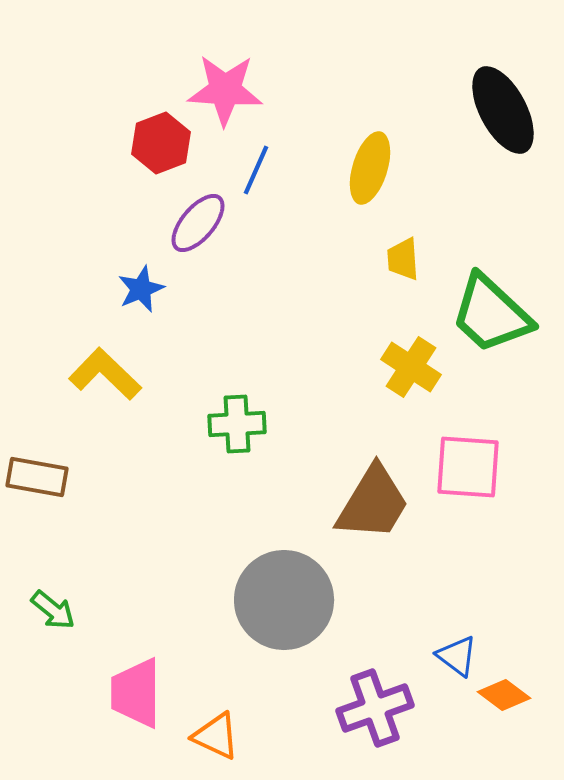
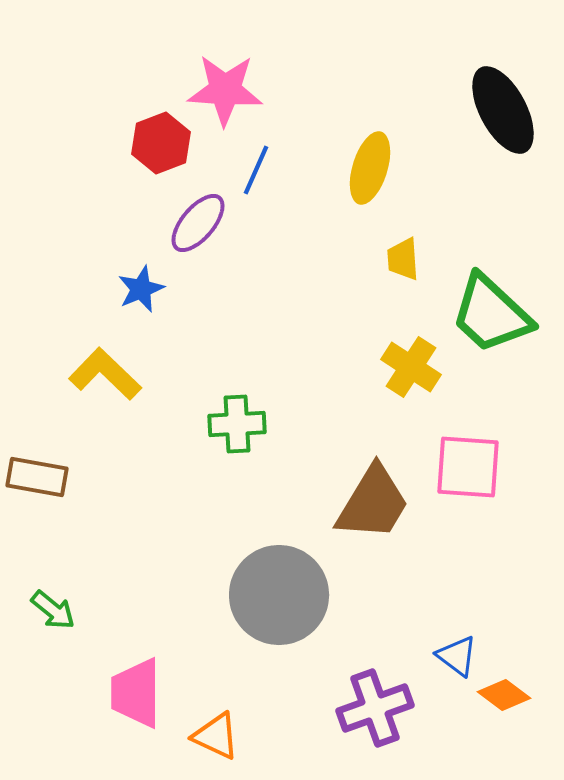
gray circle: moved 5 px left, 5 px up
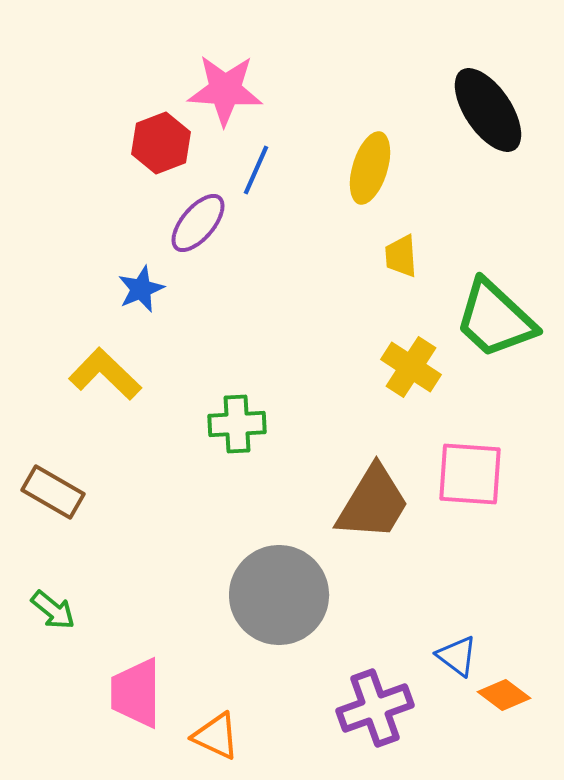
black ellipse: moved 15 px left; rotated 6 degrees counterclockwise
yellow trapezoid: moved 2 px left, 3 px up
green trapezoid: moved 4 px right, 5 px down
pink square: moved 2 px right, 7 px down
brown rectangle: moved 16 px right, 15 px down; rotated 20 degrees clockwise
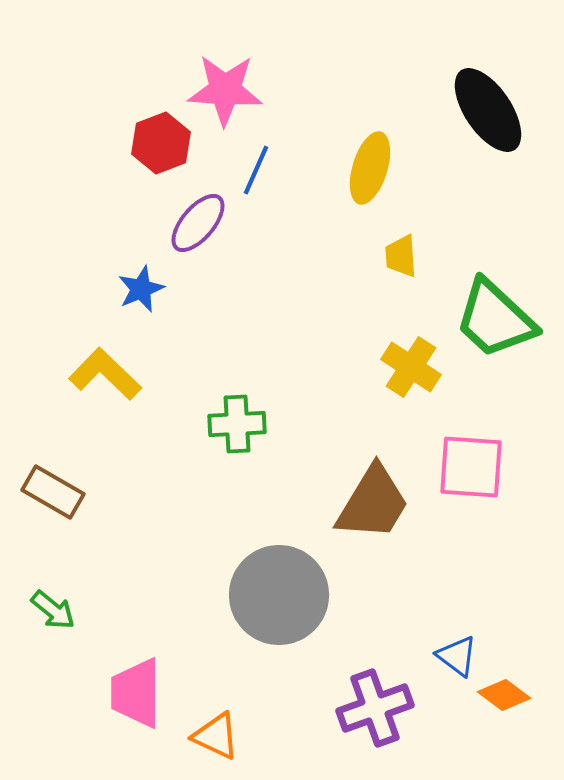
pink square: moved 1 px right, 7 px up
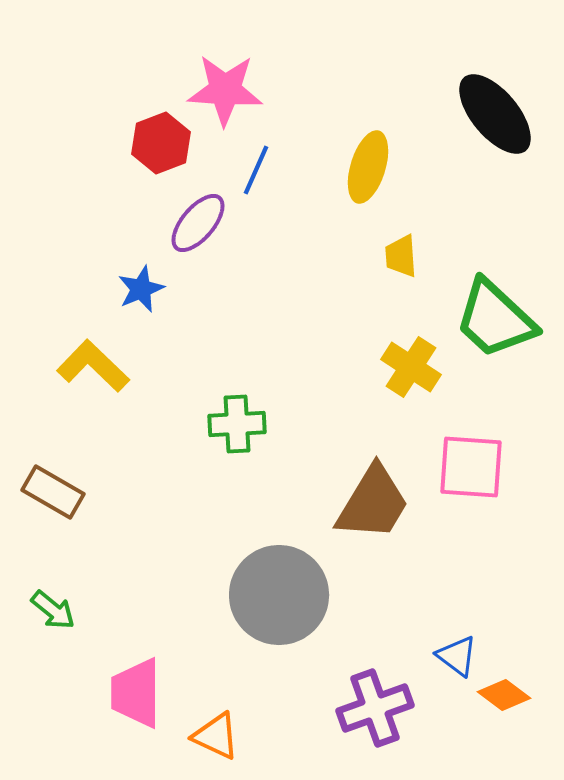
black ellipse: moved 7 px right, 4 px down; rotated 6 degrees counterclockwise
yellow ellipse: moved 2 px left, 1 px up
yellow L-shape: moved 12 px left, 8 px up
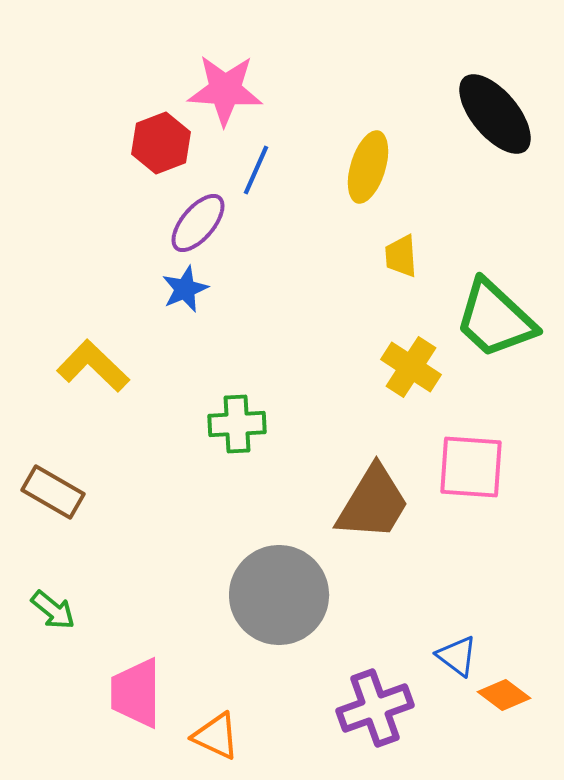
blue star: moved 44 px right
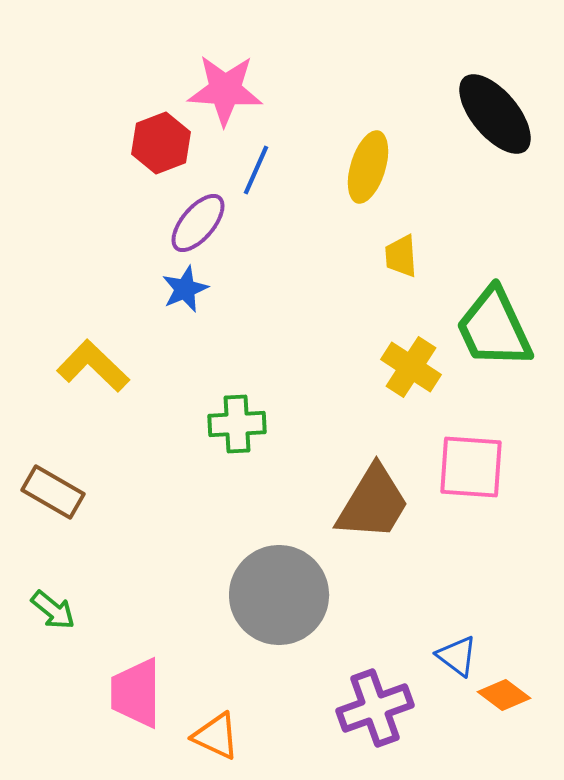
green trapezoid: moved 1 px left, 9 px down; rotated 22 degrees clockwise
